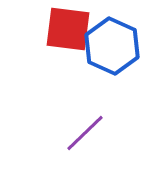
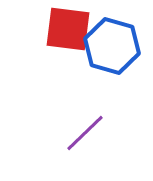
blue hexagon: rotated 8 degrees counterclockwise
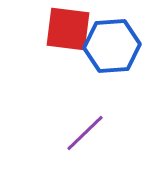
blue hexagon: rotated 20 degrees counterclockwise
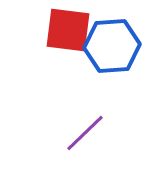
red square: moved 1 px down
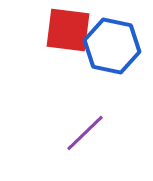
blue hexagon: rotated 16 degrees clockwise
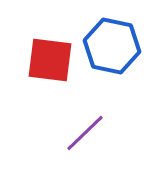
red square: moved 18 px left, 30 px down
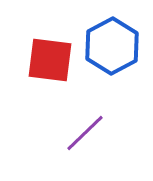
blue hexagon: rotated 20 degrees clockwise
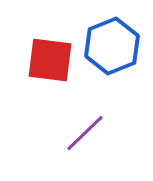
blue hexagon: rotated 6 degrees clockwise
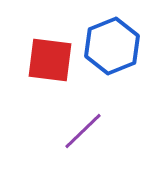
purple line: moved 2 px left, 2 px up
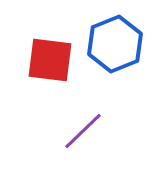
blue hexagon: moved 3 px right, 2 px up
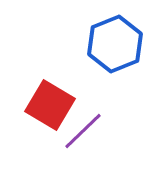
red square: moved 45 px down; rotated 24 degrees clockwise
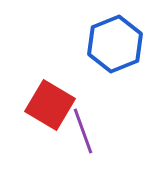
purple line: rotated 66 degrees counterclockwise
